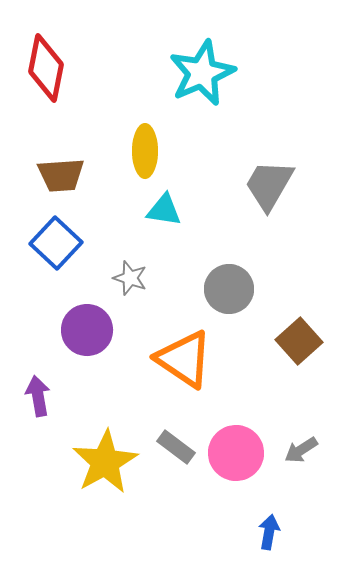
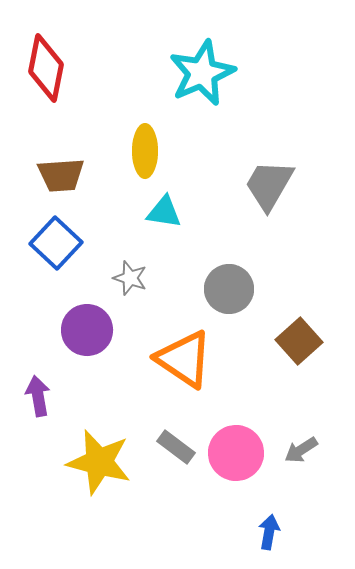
cyan triangle: moved 2 px down
yellow star: moved 6 px left; rotated 28 degrees counterclockwise
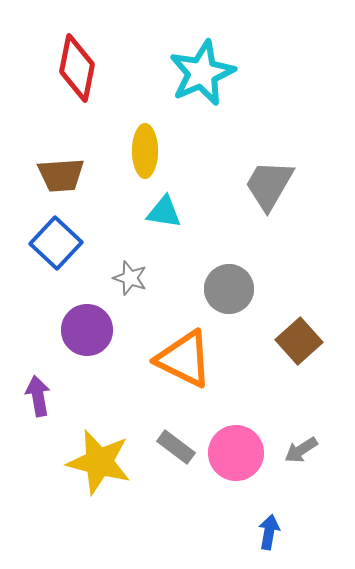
red diamond: moved 31 px right
orange triangle: rotated 8 degrees counterclockwise
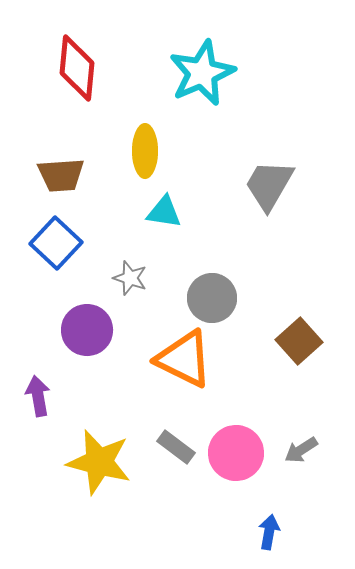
red diamond: rotated 6 degrees counterclockwise
gray circle: moved 17 px left, 9 px down
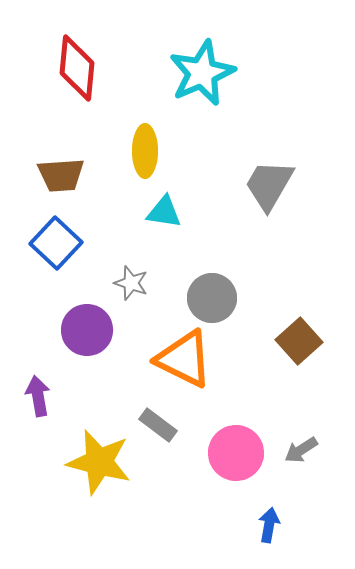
gray star: moved 1 px right, 5 px down
gray rectangle: moved 18 px left, 22 px up
blue arrow: moved 7 px up
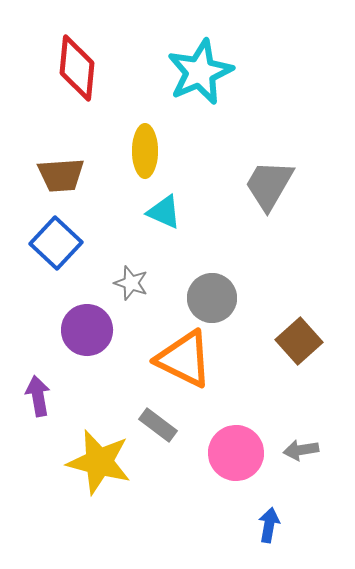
cyan star: moved 2 px left, 1 px up
cyan triangle: rotated 15 degrees clockwise
gray arrow: rotated 24 degrees clockwise
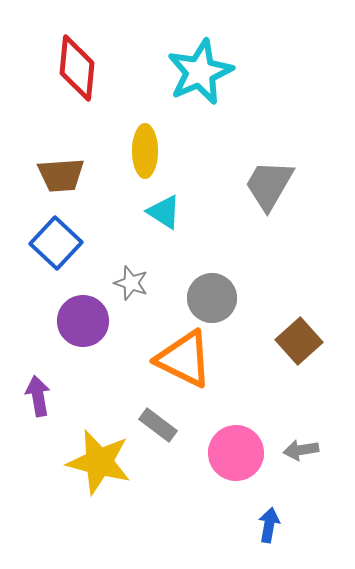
cyan triangle: rotated 9 degrees clockwise
purple circle: moved 4 px left, 9 px up
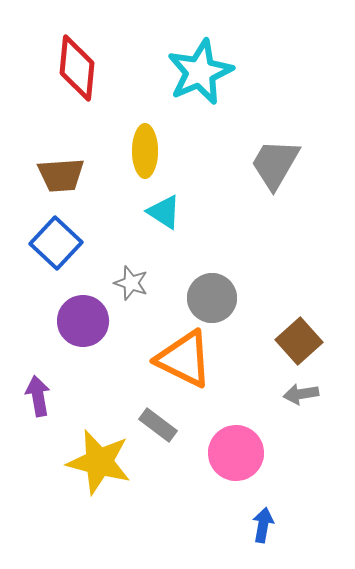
gray trapezoid: moved 6 px right, 21 px up
gray arrow: moved 56 px up
blue arrow: moved 6 px left
